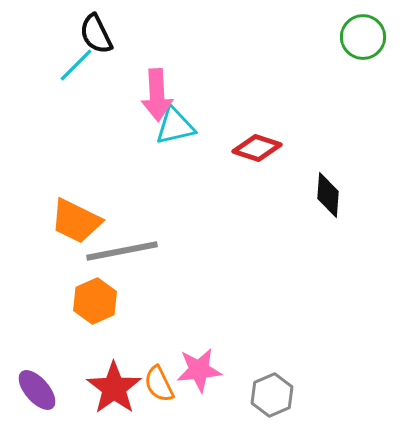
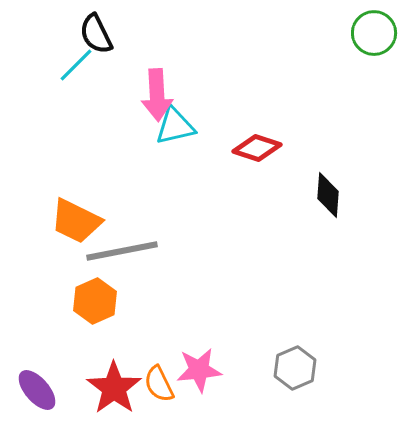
green circle: moved 11 px right, 4 px up
gray hexagon: moved 23 px right, 27 px up
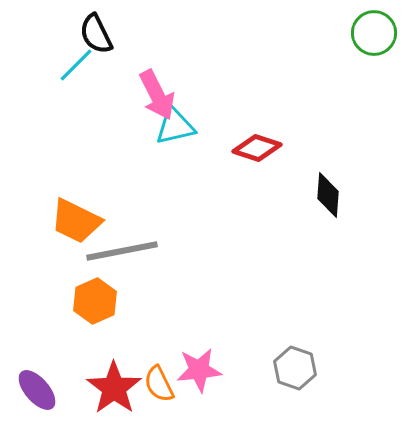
pink arrow: rotated 24 degrees counterclockwise
gray hexagon: rotated 18 degrees counterclockwise
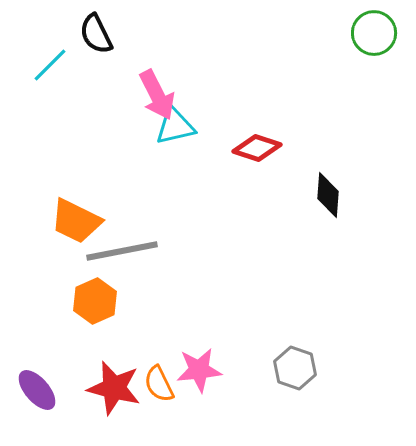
cyan line: moved 26 px left
red star: rotated 22 degrees counterclockwise
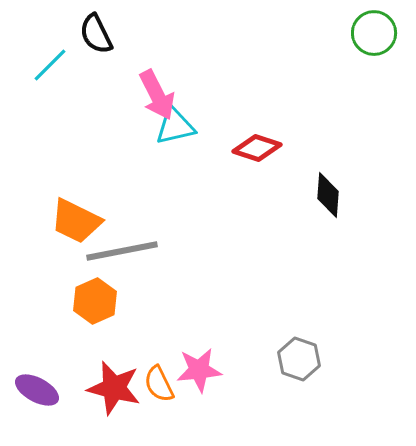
gray hexagon: moved 4 px right, 9 px up
purple ellipse: rotated 21 degrees counterclockwise
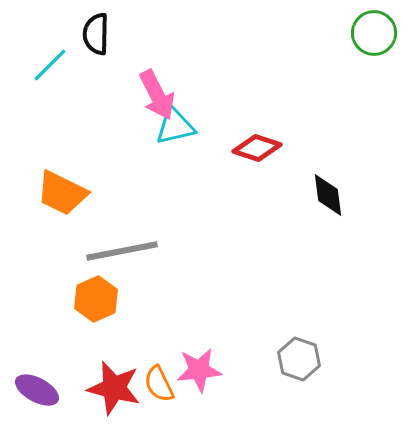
black semicircle: rotated 27 degrees clockwise
black diamond: rotated 12 degrees counterclockwise
orange trapezoid: moved 14 px left, 28 px up
orange hexagon: moved 1 px right, 2 px up
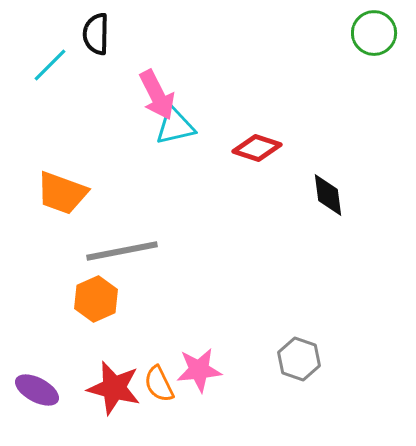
orange trapezoid: rotated 6 degrees counterclockwise
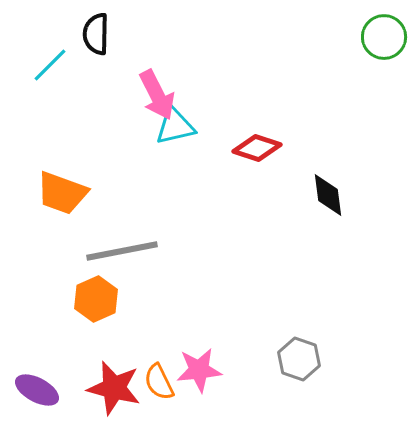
green circle: moved 10 px right, 4 px down
orange semicircle: moved 2 px up
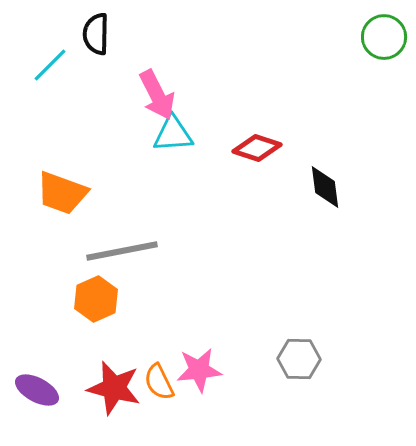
cyan triangle: moved 2 px left, 8 px down; rotated 9 degrees clockwise
black diamond: moved 3 px left, 8 px up
gray hexagon: rotated 18 degrees counterclockwise
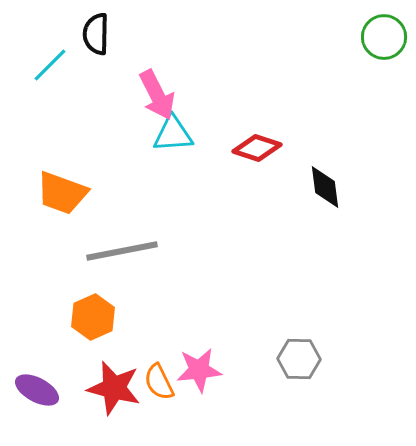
orange hexagon: moved 3 px left, 18 px down
